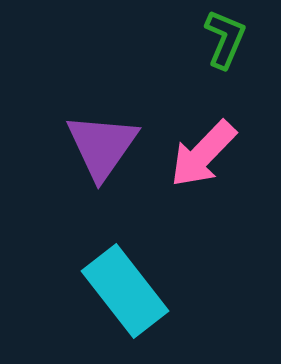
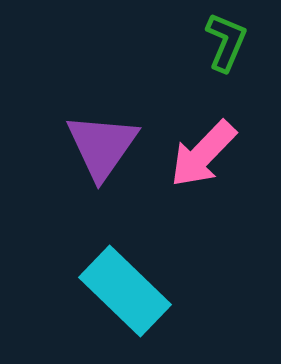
green L-shape: moved 1 px right, 3 px down
cyan rectangle: rotated 8 degrees counterclockwise
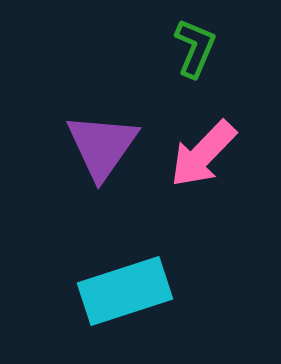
green L-shape: moved 31 px left, 6 px down
cyan rectangle: rotated 62 degrees counterclockwise
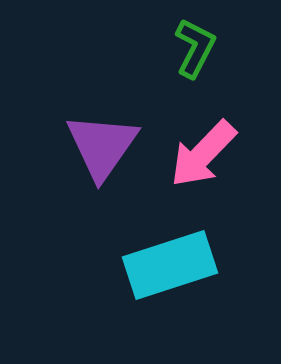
green L-shape: rotated 4 degrees clockwise
cyan rectangle: moved 45 px right, 26 px up
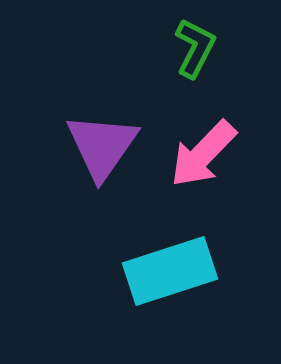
cyan rectangle: moved 6 px down
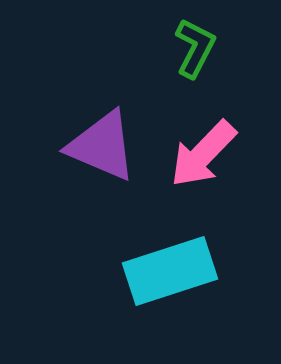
purple triangle: rotated 42 degrees counterclockwise
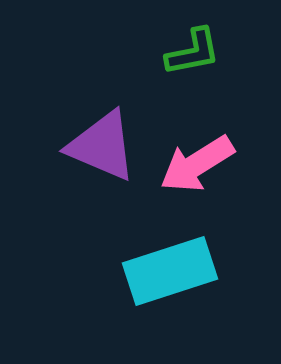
green L-shape: moved 2 px left, 4 px down; rotated 52 degrees clockwise
pink arrow: moved 6 px left, 10 px down; rotated 14 degrees clockwise
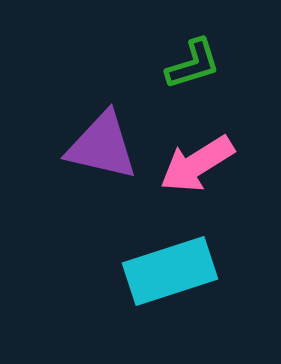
green L-shape: moved 12 px down; rotated 6 degrees counterclockwise
purple triangle: rotated 10 degrees counterclockwise
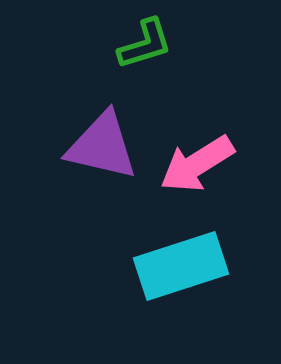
green L-shape: moved 48 px left, 20 px up
cyan rectangle: moved 11 px right, 5 px up
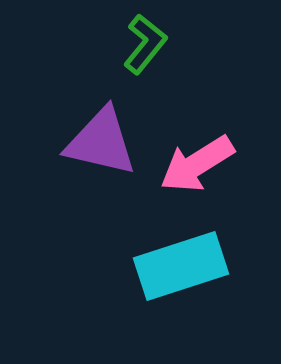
green L-shape: rotated 34 degrees counterclockwise
purple triangle: moved 1 px left, 4 px up
